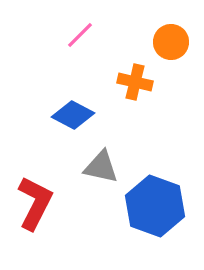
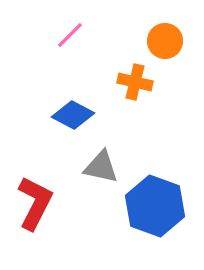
pink line: moved 10 px left
orange circle: moved 6 px left, 1 px up
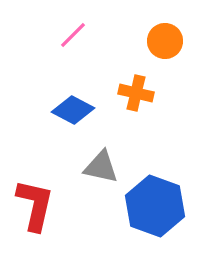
pink line: moved 3 px right
orange cross: moved 1 px right, 11 px down
blue diamond: moved 5 px up
red L-shape: moved 2 px down; rotated 14 degrees counterclockwise
